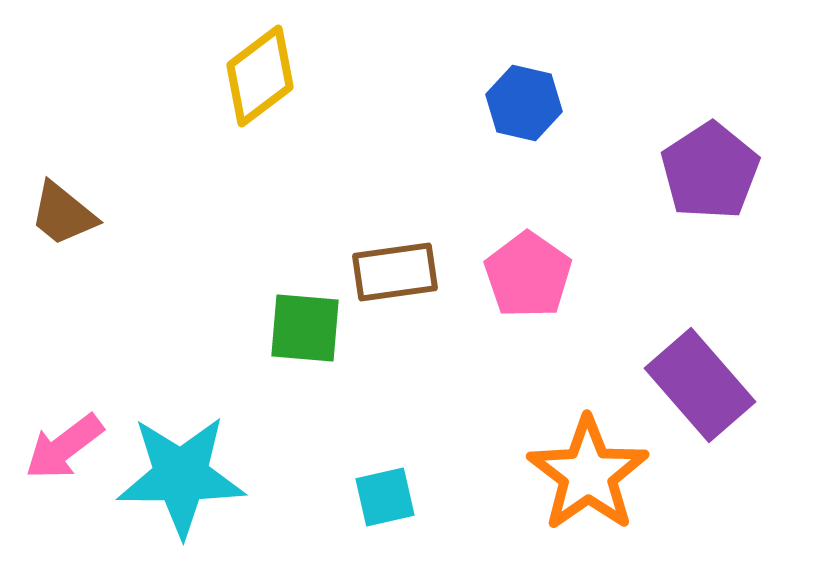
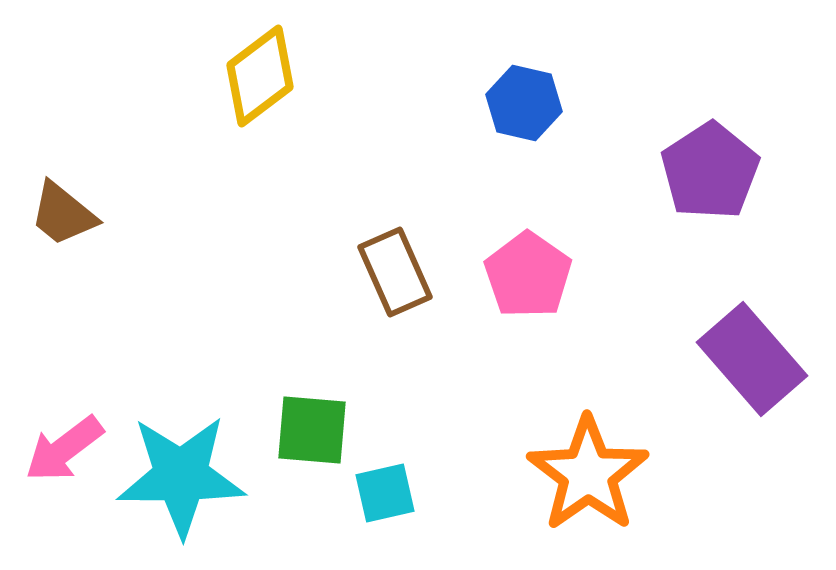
brown rectangle: rotated 74 degrees clockwise
green square: moved 7 px right, 102 px down
purple rectangle: moved 52 px right, 26 px up
pink arrow: moved 2 px down
cyan square: moved 4 px up
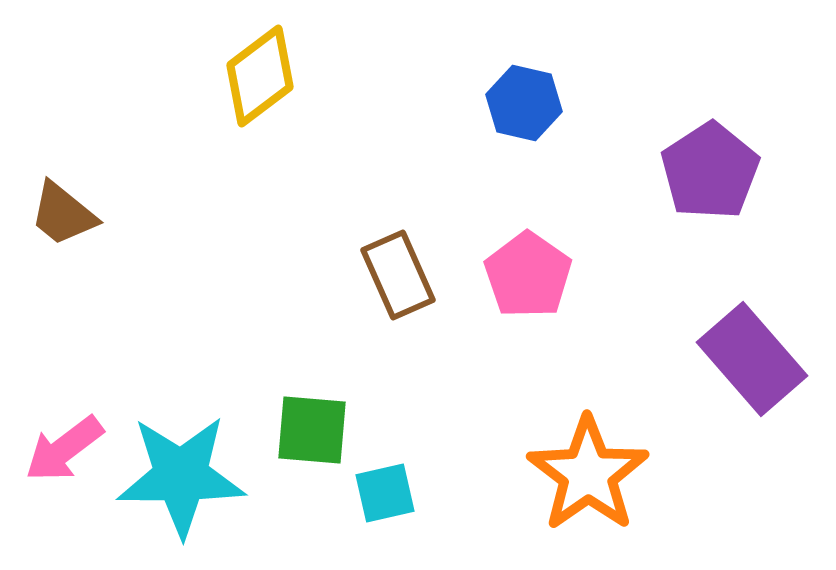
brown rectangle: moved 3 px right, 3 px down
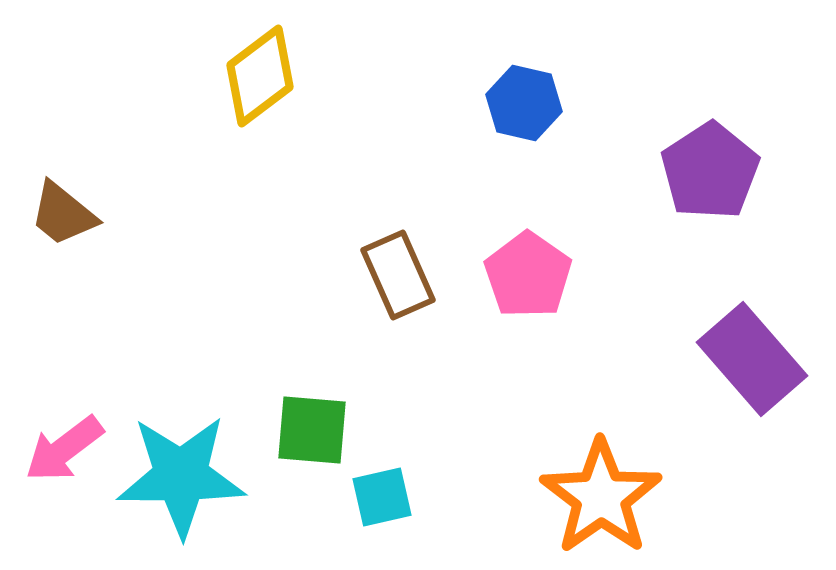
orange star: moved 13 px right, 23 px down
cyan square: moved 3 px left, 4 px down
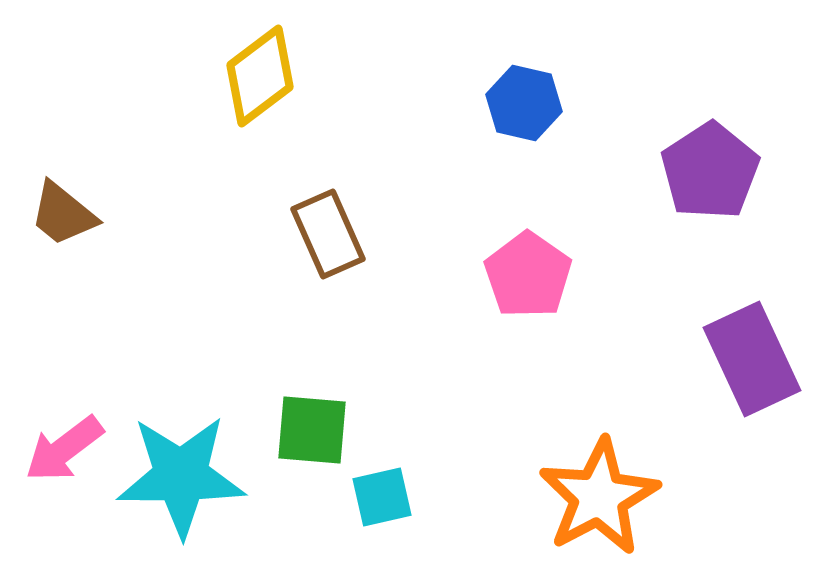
brown rectangle: moved 70 px left, 41 px up
purple rectangle: rotated 16 degrees clockwise
orange star: moved 2 px left; rotated 7 degrees clockwise
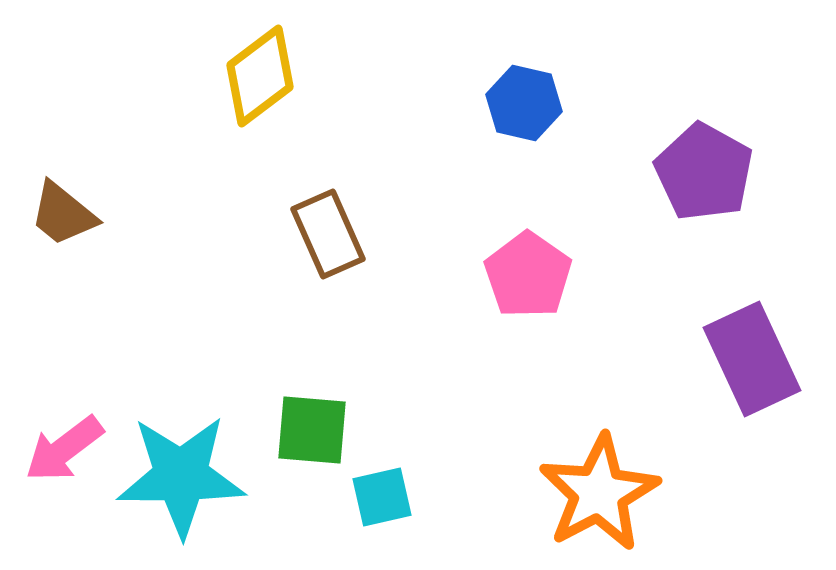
purple pentagon: moved 6 px left, 1 px down; rotated 10 degrees counterclockwise
orange star: moved 4 px up
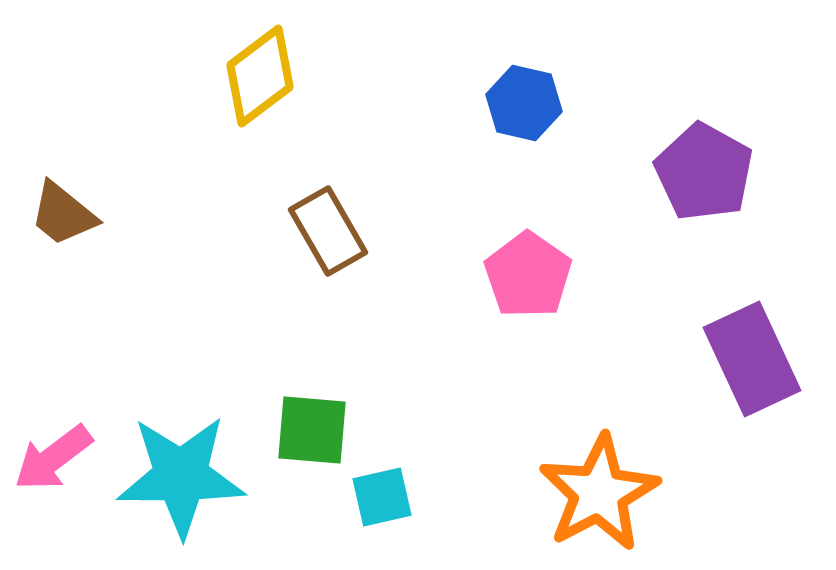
brown rectangle: moved 3 px up; rotated 6 degrees counterclockwise
pink arrow: moved 11 px left, 9 px down
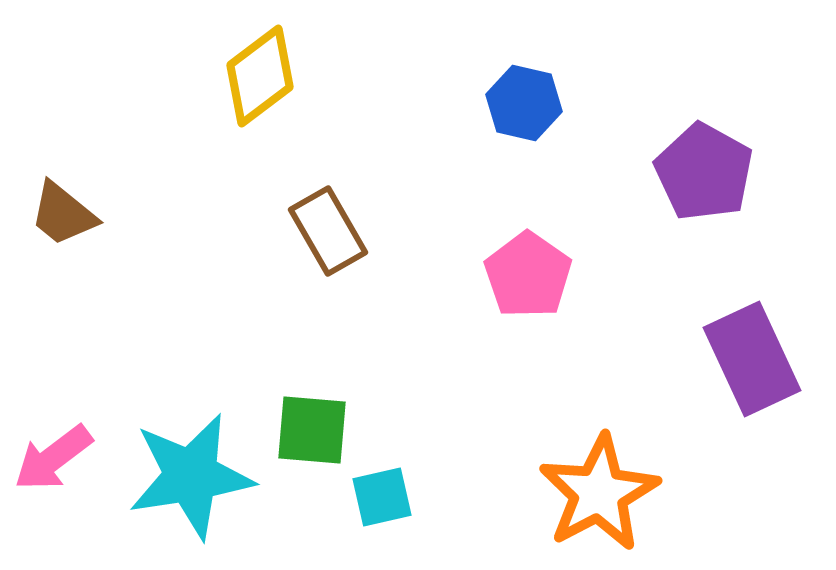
cyan star: moved 10 px right; rotated 9 degrees counterclockwise
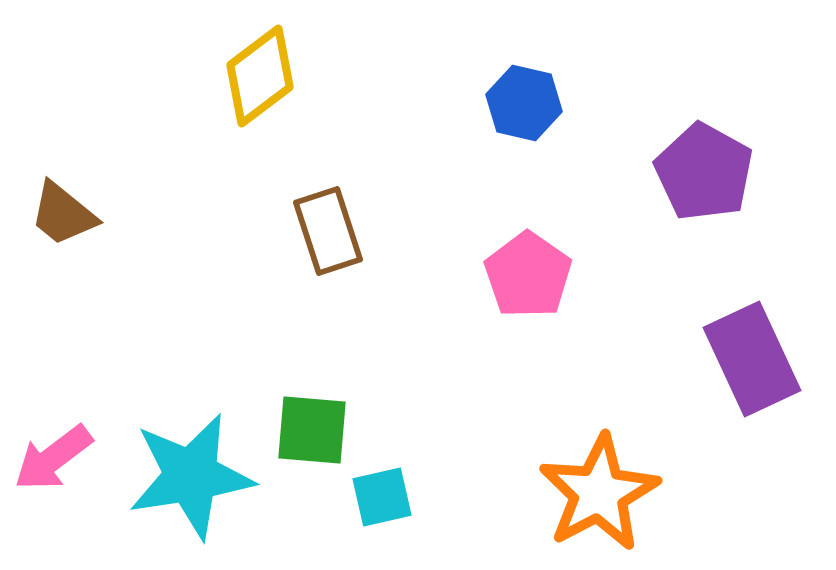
brown rectangle: rotated 12 degrees clockwise
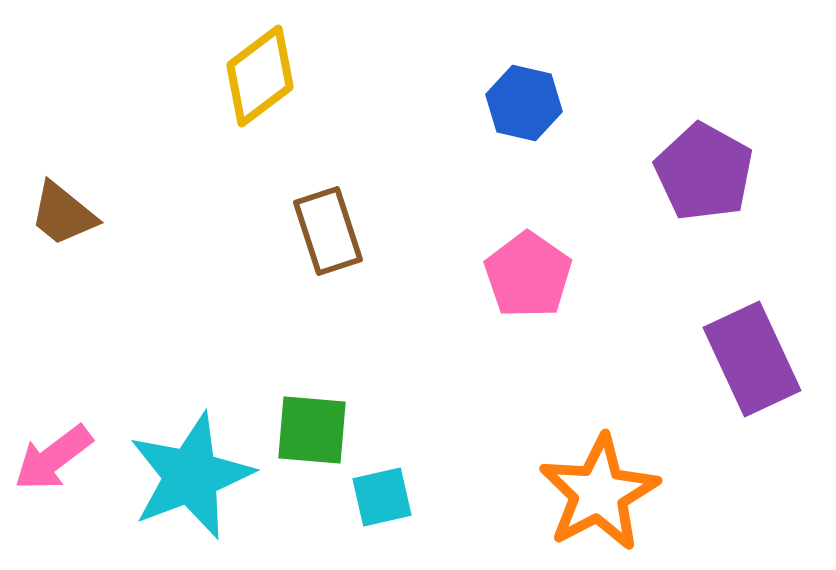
cyan star: rotated 12 degrees counterclockwise
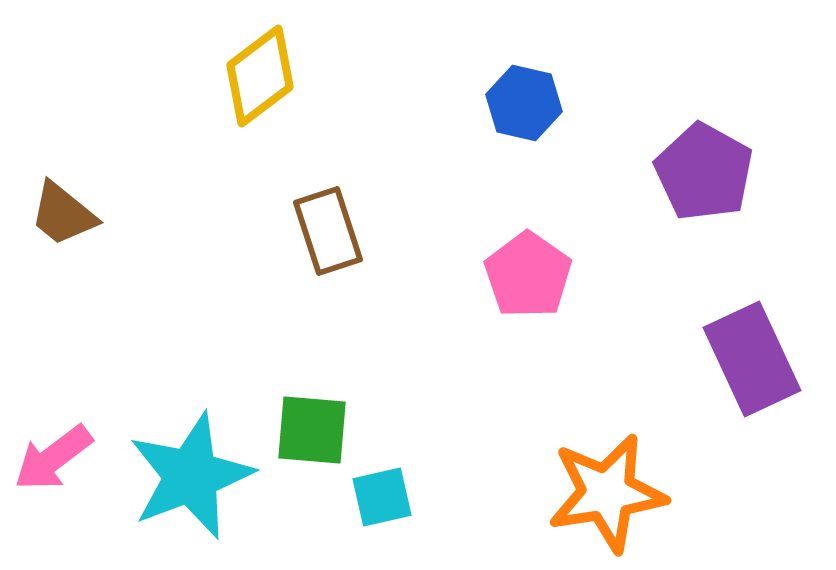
orange star: moved 8 px right; rotated 19 degrees clockwise
